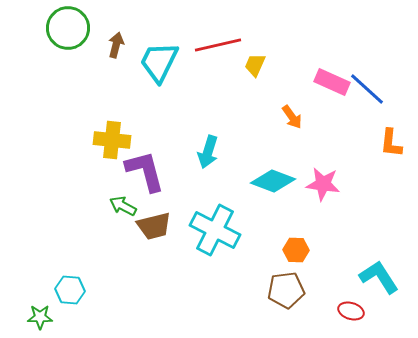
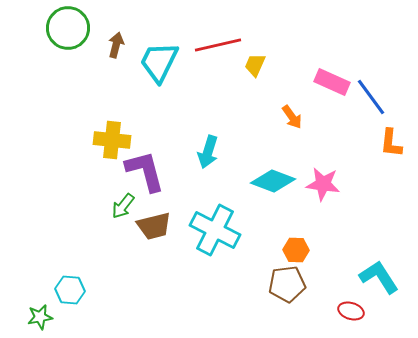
blue line: moved 4 px right, 8 px down; rotated 12 degrees clockwise
green arrow: rotated 80 degrees counterclockwise
brown pentagon: moved 1 px right, 6 px up
green star: rotated 10 degrees counterclockwise
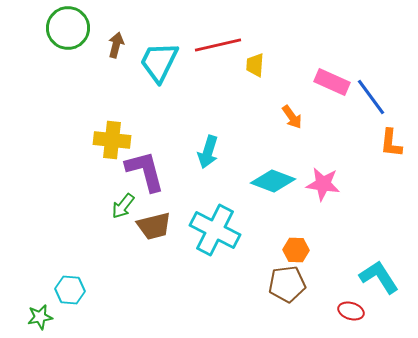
yellow trapezoid: rotated 20 degrees counterclockwise
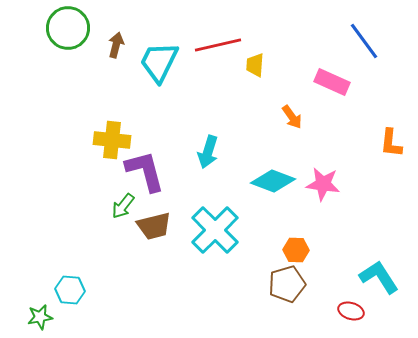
blue line: moved 7 px left, 56 px up
cyan cross: rotated 18 degrees clockwise
brown pentagon: rotated 9 degrees counterclockwise
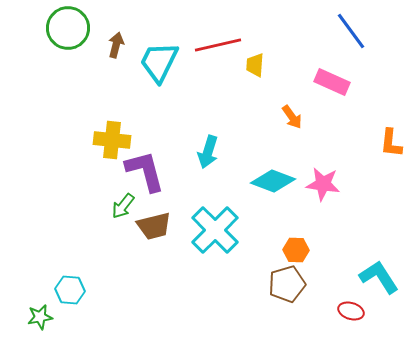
blue line: moved 13 px left, 10 px up
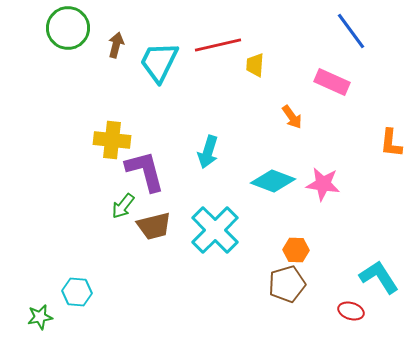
cyan hexagon: moved 7 px right, 2 px down
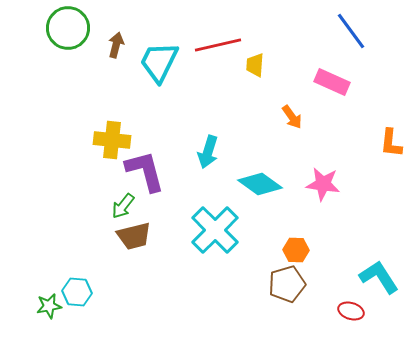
cyan diamond: moved 13 px left, 3 px down; rotated 15 degrees clockwise
brown trapezoid: moved 20 px left, 10 px down
green star: moved 9 px right, 11 px up
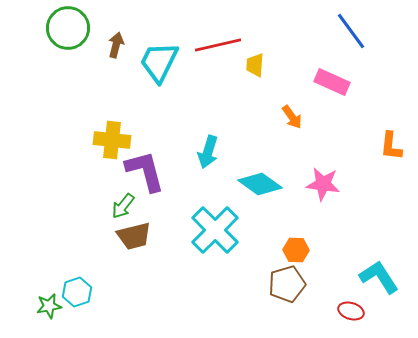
orange L-shape: moved 3 px down
cyan hexagon: rotated 24 degrees counterclockwise
